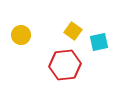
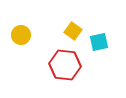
red hexagon: rotated 12 degrees clockwise
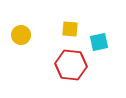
yellow square: moved 3 px left, 2 px up; rotated 30 degrees counterclockwise
red hexagon: moved 6 px right
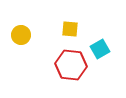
cyan square: moved 1 px right, 7 px down; rotated 18 degrees counterclockwise
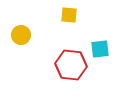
yellow square: moved 1 px left, 14 px up
cyan square: rotated 24 degrees clockwise
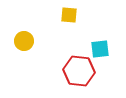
yellow circle: moved 3 px right, 6 px down
red hexagon: moved 8 px right, 6 px down
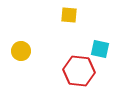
yellow circle: moved 3 px left, 10 px down
cyan square: rotated 18 degrees clockwise
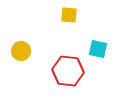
cyan square: moved 2 px left
red hexagon: moved 11 px left
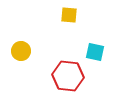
cyan square: moved 3 px left, 3 px down
red hexagon: moved 5 px down
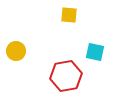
yellow circle: moved 5 px left
red hexagon: moved 2 px left; rotated 16 degrees counterclockwise
